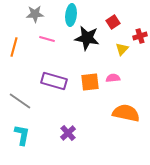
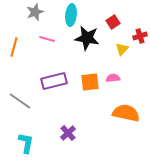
gray star: moved 2 px up; rotated 18 degrees counterclockwise
purple rectangle: rotated 30 degrees counterclockwise
cyan L-shape: moved 4 px right, 8 px down
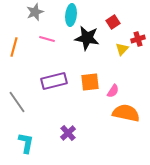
red cross: moved 2 px left, 3 px down
pink semicircle: moved 13 px down; rotated 128 degrees clockwise
gray line: moved 3 px left, 1 px down; rotated 20 degrees clockwise
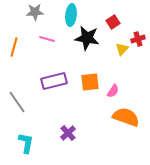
gray star: rotated 18 degrees clockwise
orange semicircle: moved 4 px down; rotated 8 degrees clockwise
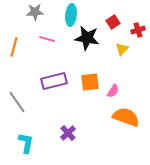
red cross: moved 9 px up
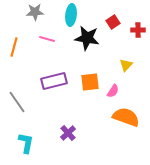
red cross: rotated 16 degrees clockwise
yellow triangle: moved 4 px right, 16 px down
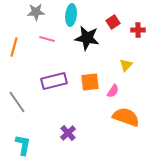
gray star: moved 1 px right
cyan L-shape: moved 3 px left, 2 px down
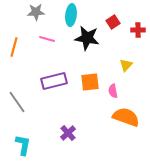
pink semicircle: rotated 136 degrees clockwise
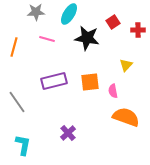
cyan ellipse: moved 2 px left, 1 px up; rotated 25 degrees clockwise
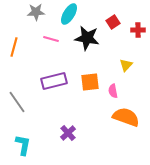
pink line: moved 4 px right
